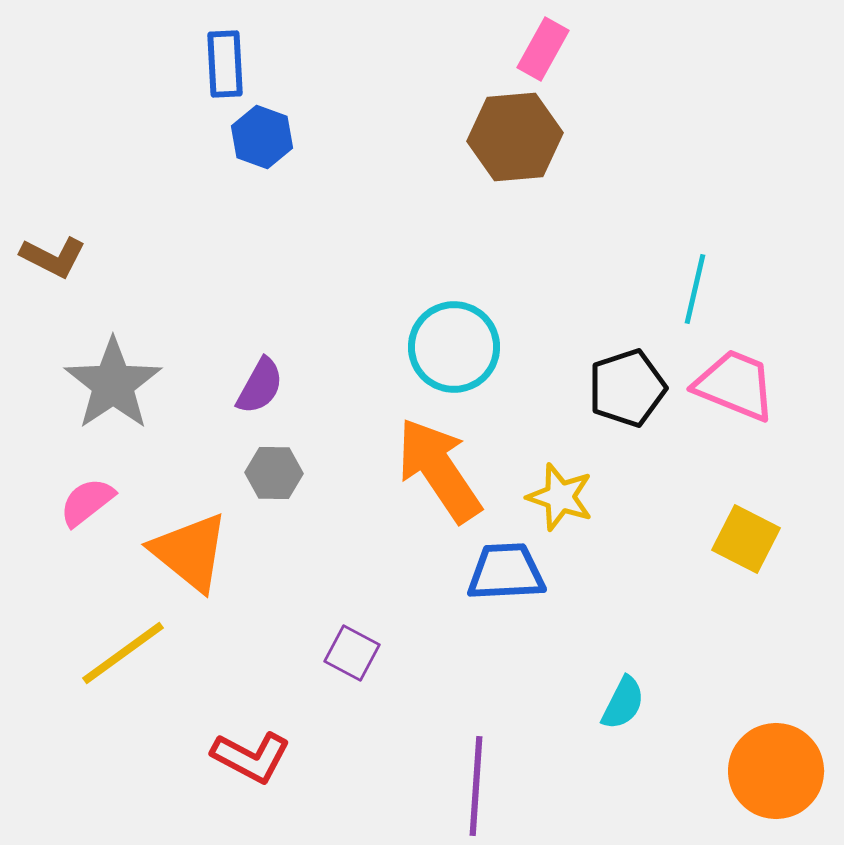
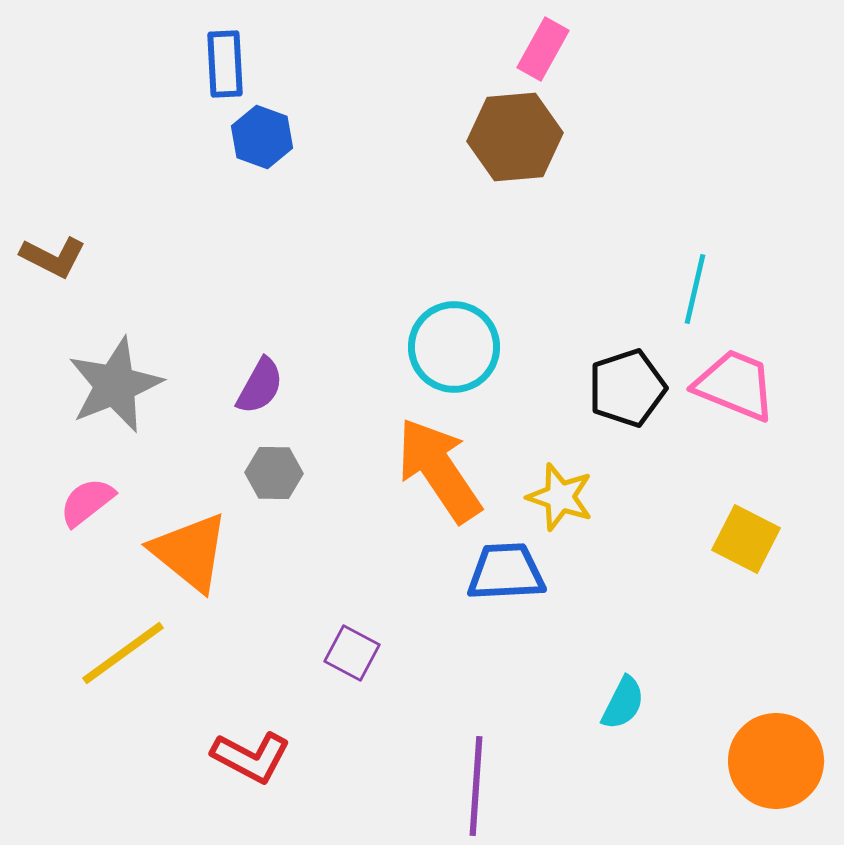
gray star: moved 2 px right, 1 px down; rotated 12 degrees clockwise
orange circle: moved 10 px up
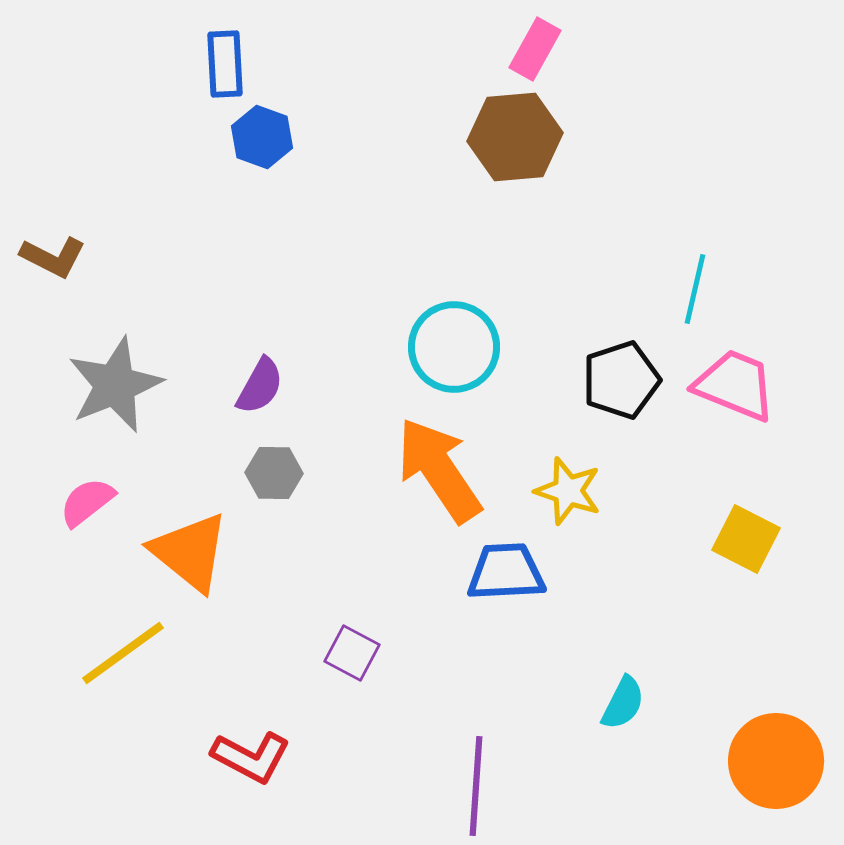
pink rectangle: moved 8 px left
black pentagon: moved 6 px left, 8 px up
yellow star: moved 8 px right, 6 px up
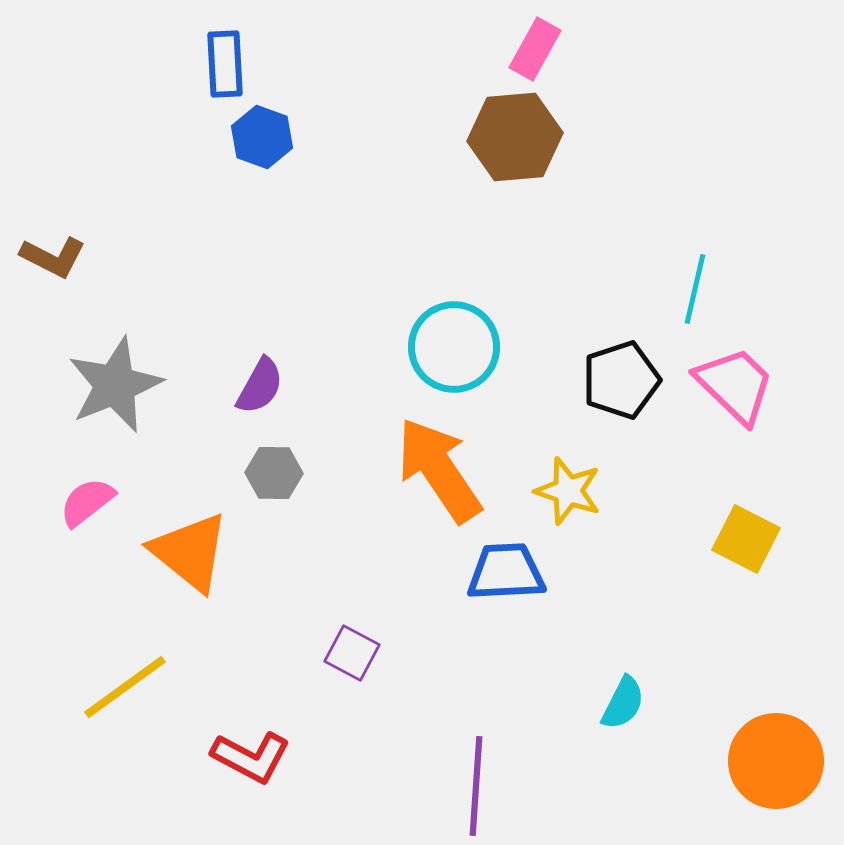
pink trapezoid: rotated 22 degrees clockwise
yellow line: moved 2 px right, 34 px down
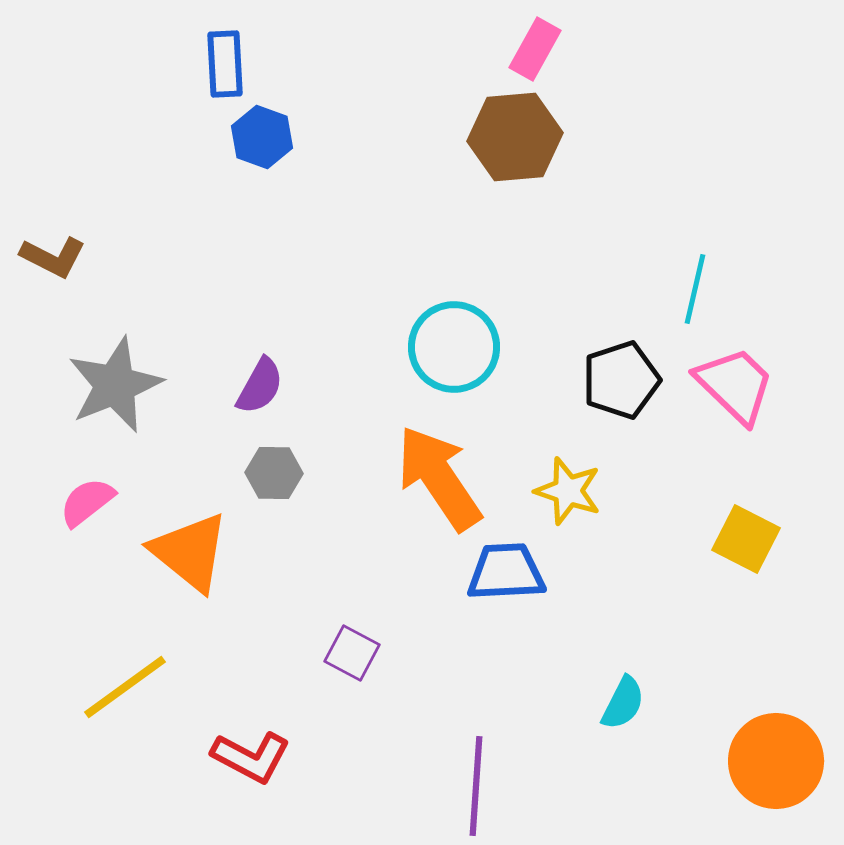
orange arrow: moved 8 px down
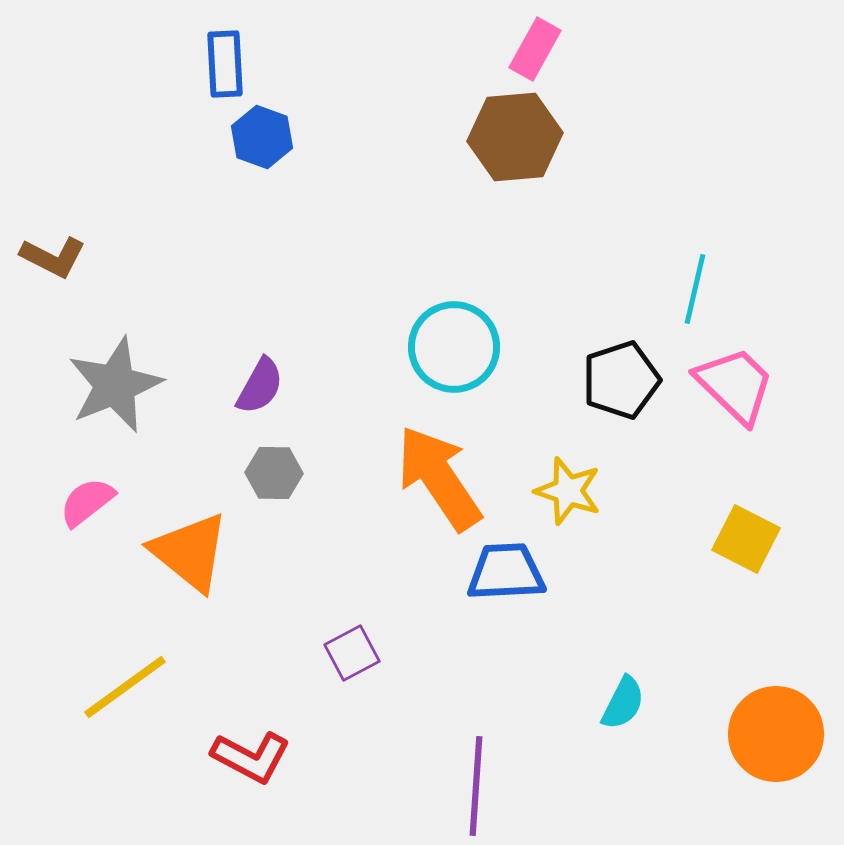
purple square: rotated 34 degrees clockwise
orange circle: moved 27 px up
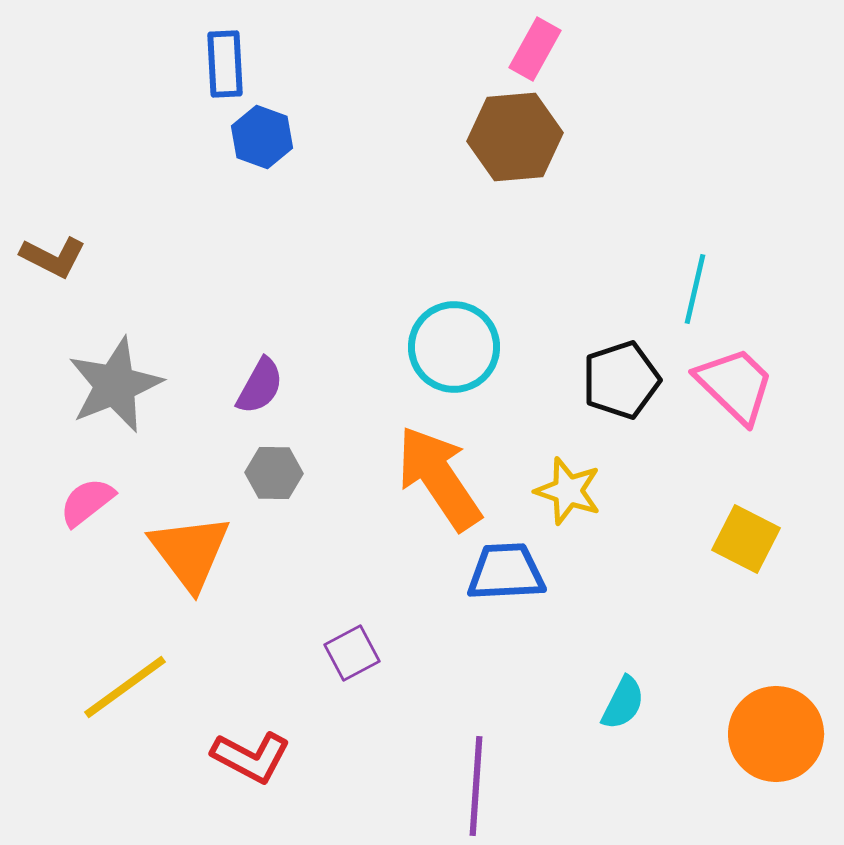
orange triangle: rotated 14 degrees clockwise
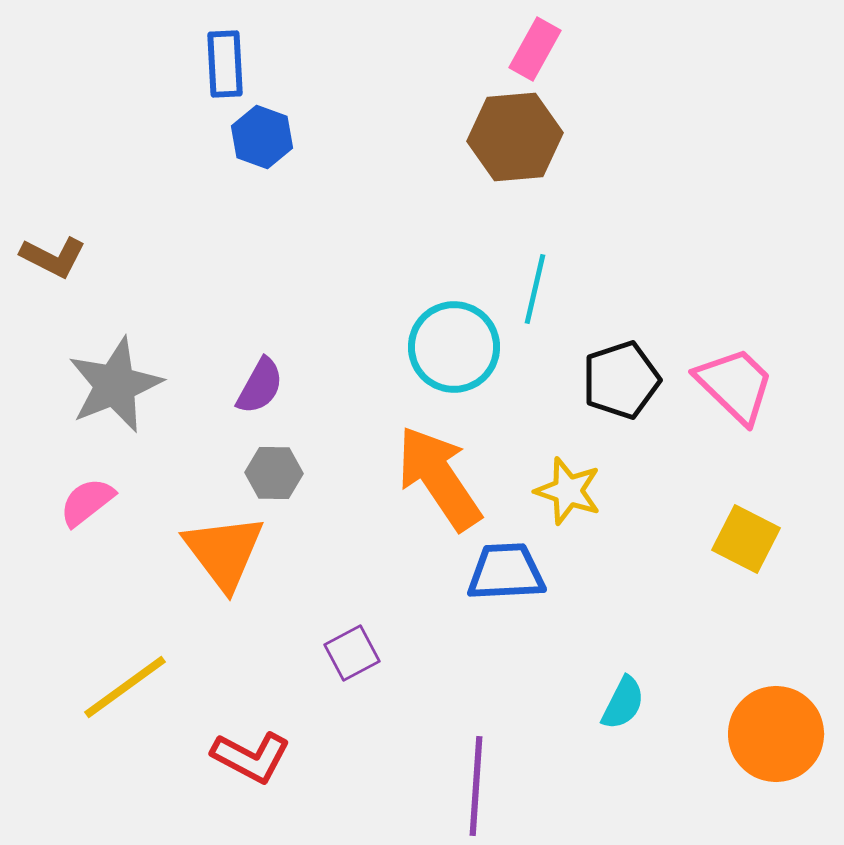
cyan line: moved 160 px left
orange triangle: moved 34 px right
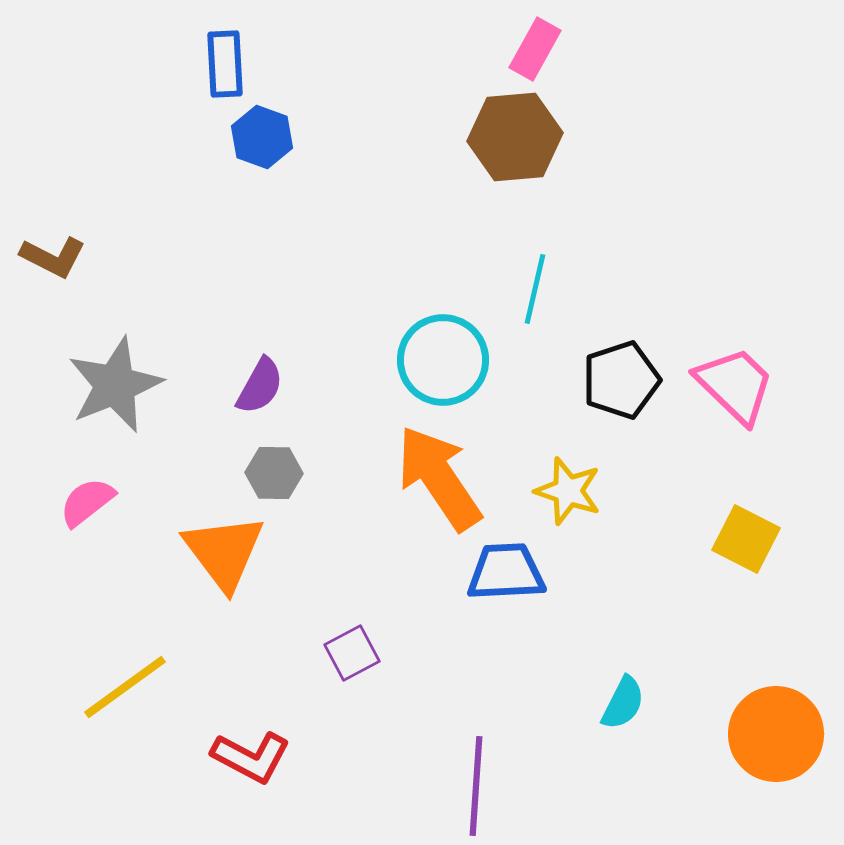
cyan circle: moved 11 px left, 13 px down
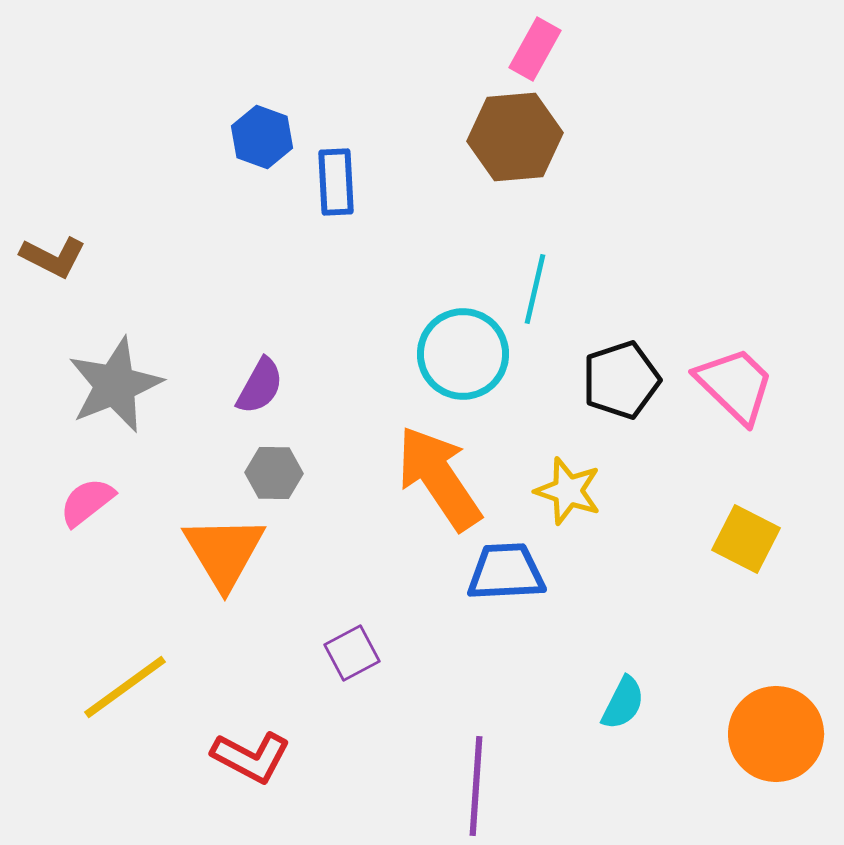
blue rectangle: moved 111 px right, 118 px down
cyan circle: moved 20 px right, 6 px up
orange triangle: rotated 6 degrees clockwise
